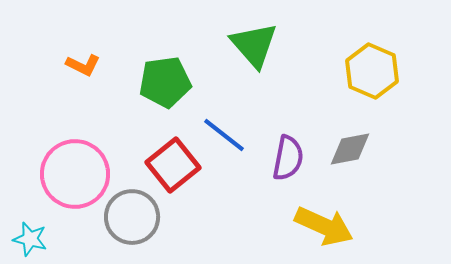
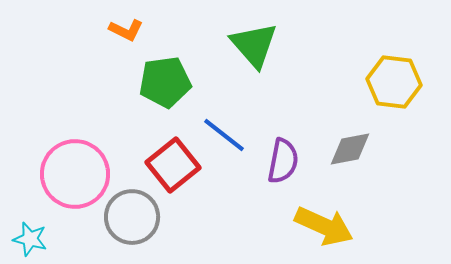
orange L-shape: moved 43 px right, 35 px up
yellow hexagon: moved 22 px right, 11 px down; rotated 16 degrees counterclockwise
purple semicircle: moved 5 px left, 3 px down
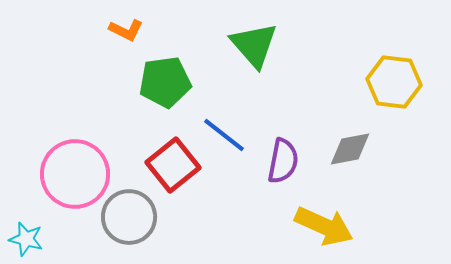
gray circle: moved 3 px left
cyan star: moved 4 px left
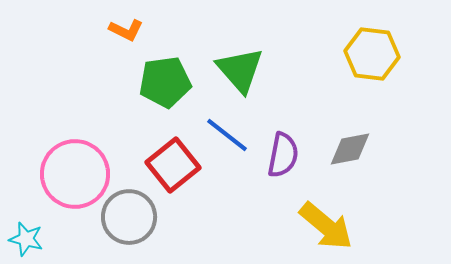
green triangle: moved 14 px left, 25 px down
yellow hexagon: moved 22 px left, 28 px up
blue line: moved 3 px right
purple semicircle: moved 6 px up
yellow arrow: moved 2 px right; rotated 16 degrees clockwise
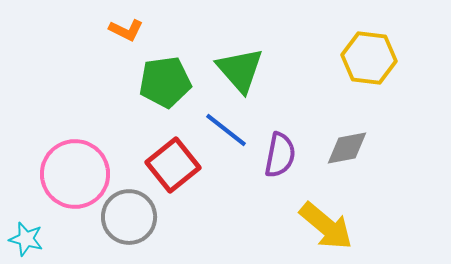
yellow hexagon: moved 3 px left, 4 px down
blue line: moved 1 px left, 5 px up
gray diamond: moved 3 px left, 1 px up
purple semicircle: moved 3 px left
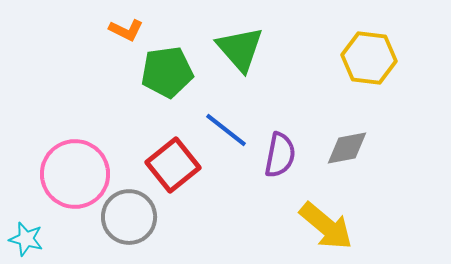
green triangle: moved 21 px up
green pentagon: moved 2 px right, 10 px up
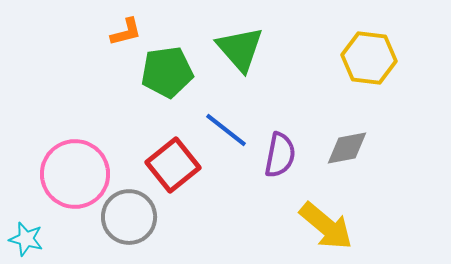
orange L-shape: moved 2 px down; rotated 40 degrees counterclockwise
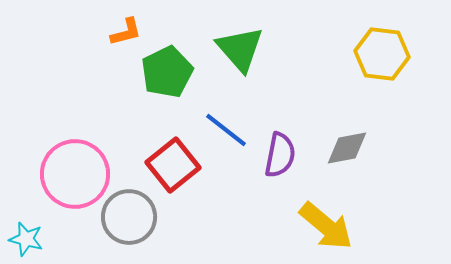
yellow hexagon: moved 13 px right, 4 px up
green pentagon: rotated 18 degrees counterclockwise
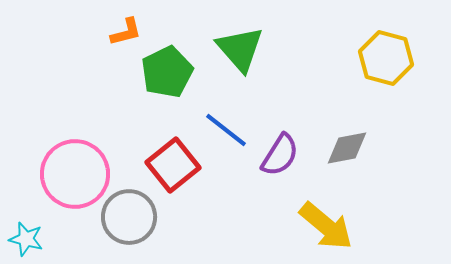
yellow hexagon: moved 4 px right, 4 px down; rotated 8 degrees clockwise
purple semicircle: rotated 21 degrees clockwise
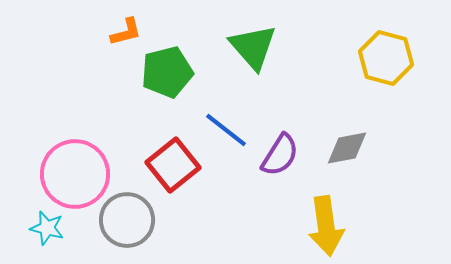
green triangle: moved 13 px right, 2 px up
green pentagon: rotated 12 degrees clockwise
gray circle: moved 2 px left, 3 px down
yellow arrow: rotated 42 degrees clockwise
cyan star: moved 21 px right, 11 px up
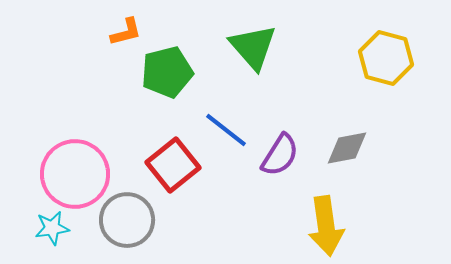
cyan star: moved 5 px right; rotated 24 degrees counterclockwise
